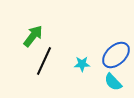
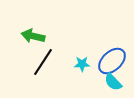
green arrow: rotated 115 degrees counterclockwise
blue ellipse: moved 4 px left, 6 px down
black line: moved 1 px left, 1 px down; rotated 8 degrees clockwise
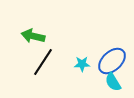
cyan semicircle: rotated 12 degrees clockwise
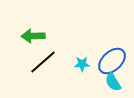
green arrow: rotated 15 degrees counterclockwise
black line: rotated 16 degrees clockwise
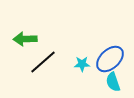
green arrow: moved 8 px left, 3 px down
blue ellipse: moved 2 px left, 2 px up
cyan semicircle: rotated 12 degrees clockwise
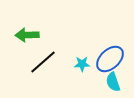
green arrow: moved 2 px right, 4 px up
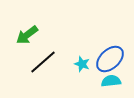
green arrow: rotated 35 degrees counterclockwise
cyan star: rotated 21 degrees clockwise
cyan semicircle: moved 2 px left, 1 px up; rotated 102 degrees clockwise
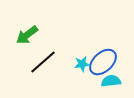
blue ellipse: moved 7 px left, 3 px down
cyan star: rotated 28 degrees counterclockwise
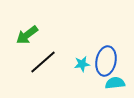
blue ellipse: moved 3 px right, 1 px up; rotated 36 degrees counterclockwise
cyan semicircle: moved 4 px right, 2 px down
